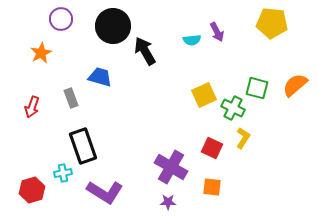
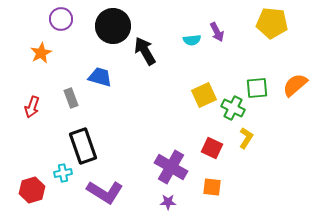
green square: rotated 20 degrees counterclockwise
yellow L-shape: moved 3 px right
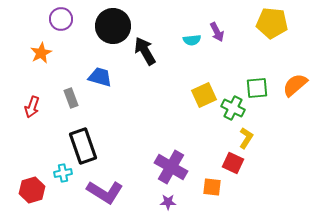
red square: moved 21 px right, 15 px down
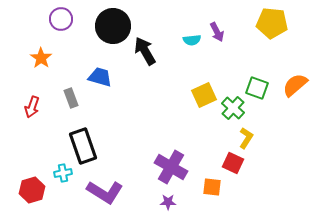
orange star: moved 5 px down; rotated 10 degrees counterclockwise
green square: rotated 25 degrees clockwise
green cross: rotated 15 degrees clockwise
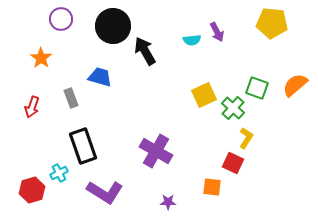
purple cross: moved 15 px left, 16 px up
cyan cross: moved 4 px left; rotated 18 degrees counterclockwise
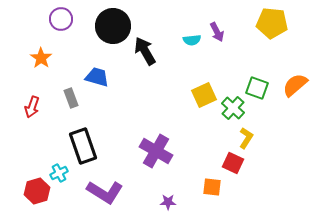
blue trapezoid: moved 3 px left
red hexagon: moved 5 px right, 1 px down
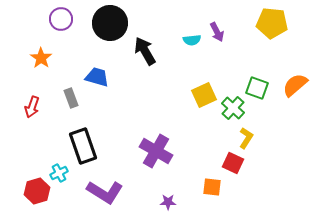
black circle: moved 3 px left, 3 px up
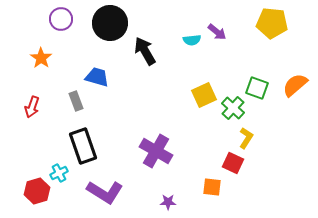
purple arrow: rotated 24 degrees counterclockwise
gray rectangle: moved 5 px right, 3 px down
